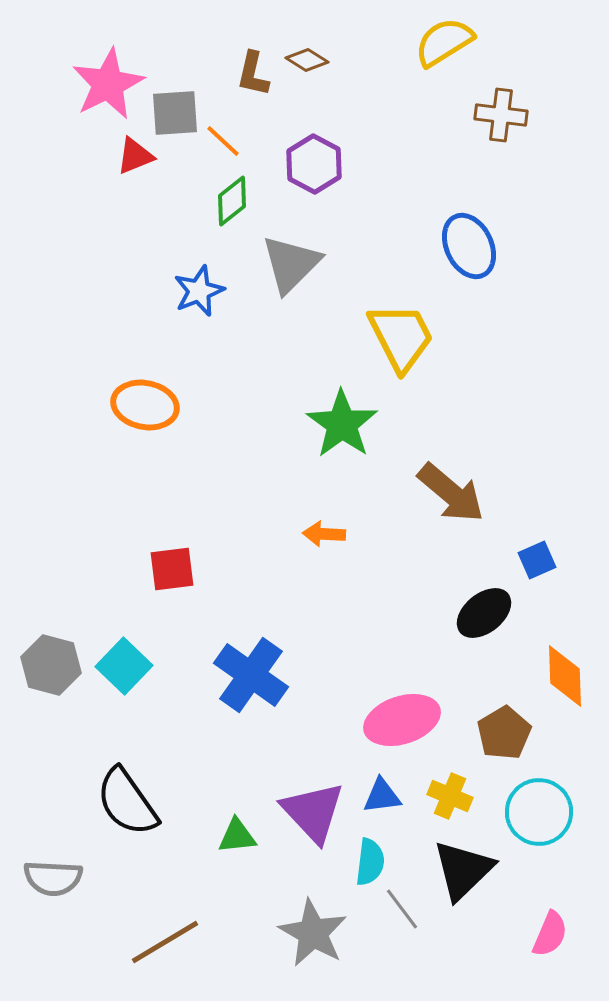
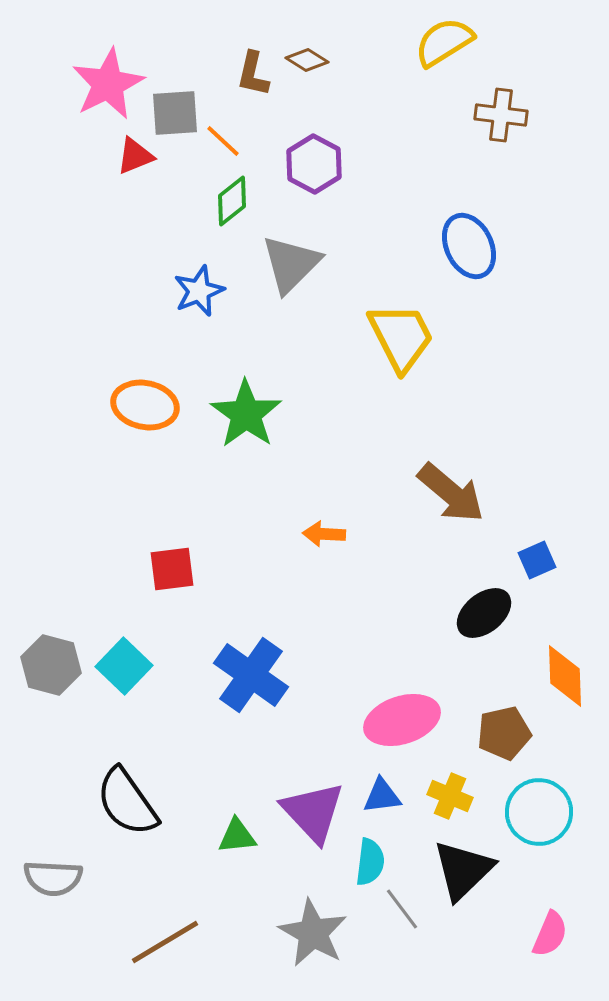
green star: moved 96 px left, 10 px up
brown pentagon: rotated 18 degrees clockwise
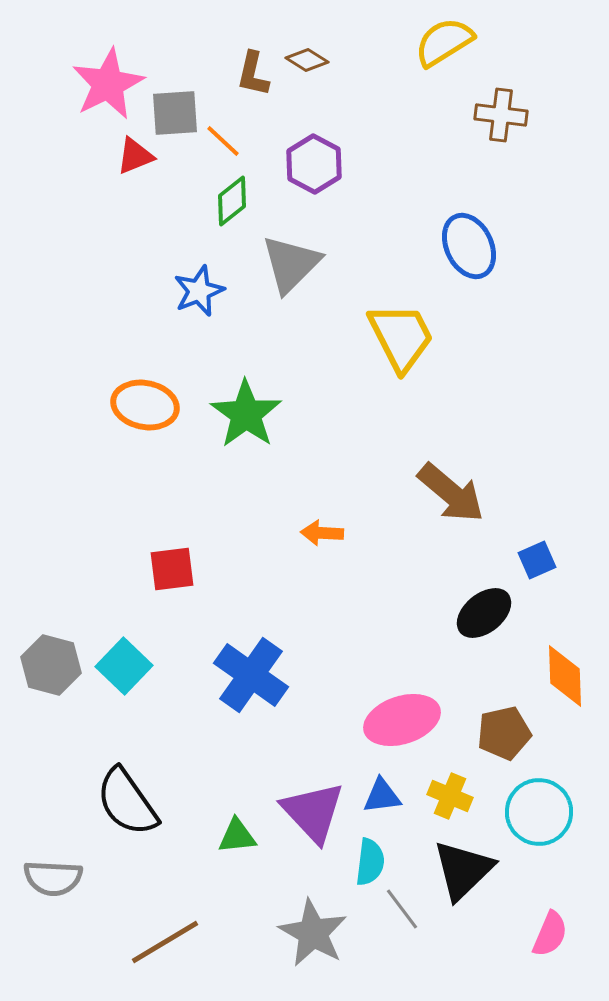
orange arrow: moved 2 px left, 1 px up
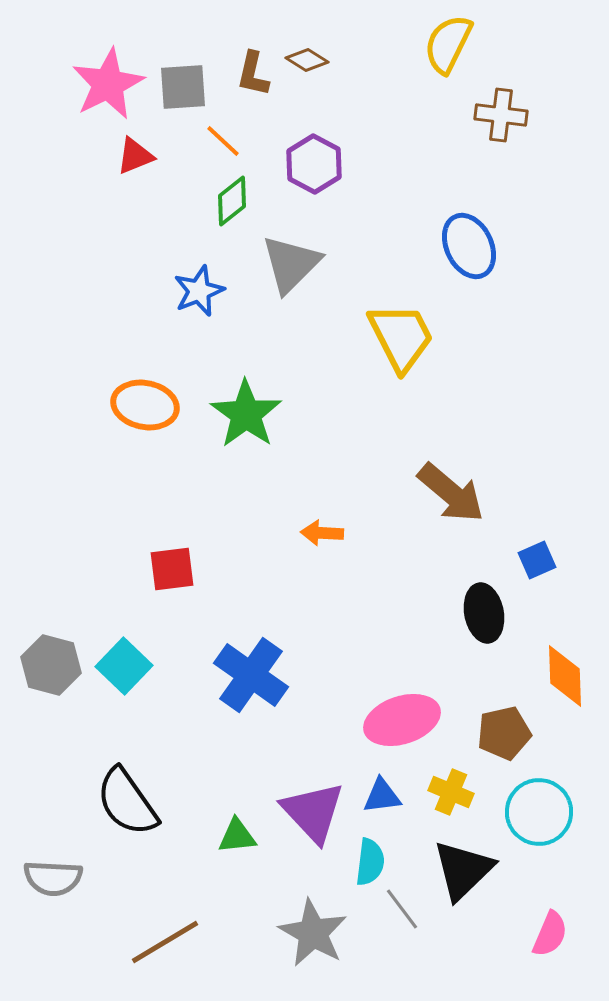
yellow semicircle: moved 4 px right, 2 px down; rotated 32 degrees counterclockwise
gray square: moved 8 px right, 26 px up
black ellipse: rotated 62 degrees counterclockwise
yellow cross: moved 1 px right, 4 px up
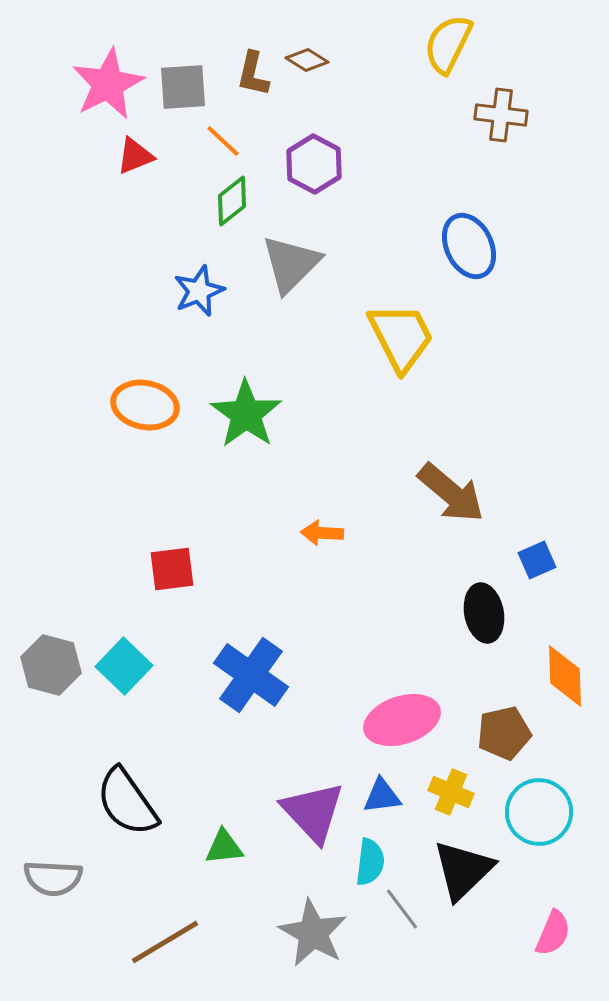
green triangle: moved 13 px left, 11 px down
pink semicircle: moved 3 px right, 1 px up
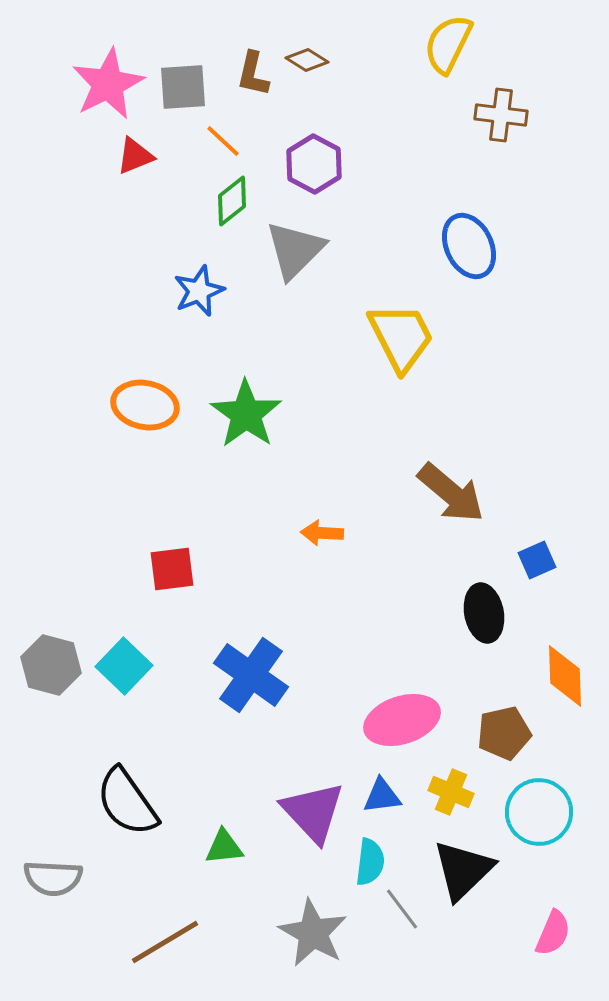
gray triangle: moved 4 px right, 14 px up
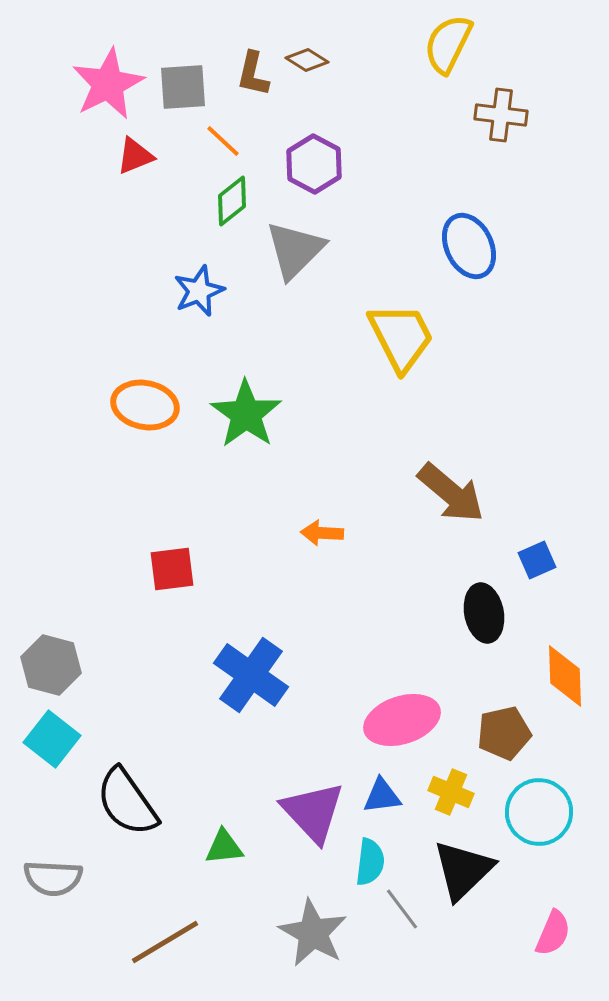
cyan square: moved 72 px left, 73 px down; rotated 6 degrees counterclockwise
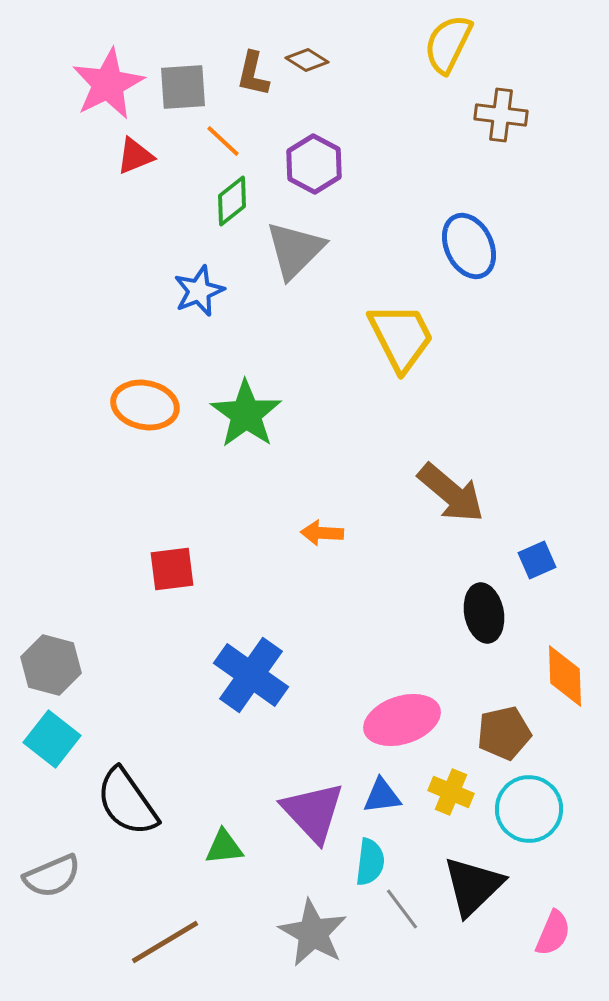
cyan circle: moved 10 px left, 3 px up
black triangle: moved 10 px right, 16 px down
gray semicircle: moved 1 px left, 2 px up; rotated 26 degrees counterclockwise
